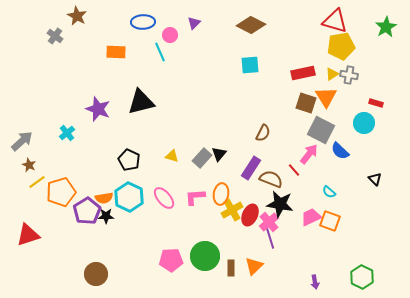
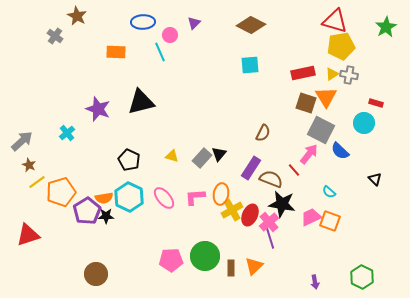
black star at (280, 204): moved 2 px right
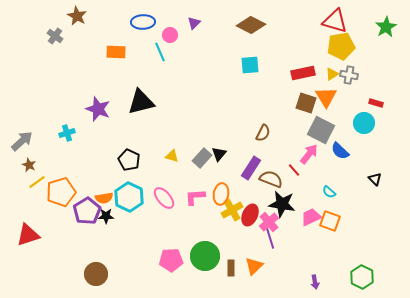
cyan cross at (67, 133): rotated 21 degrees clockwise
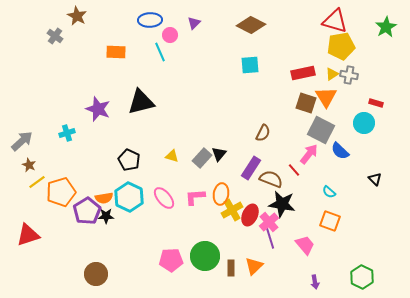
blue ellipse at (143, 22): moved 7 px right, 2 px up
pink trapezoid at (311, 217): moved 6 px left, 28 px down; rotated 75 degrees clockwise
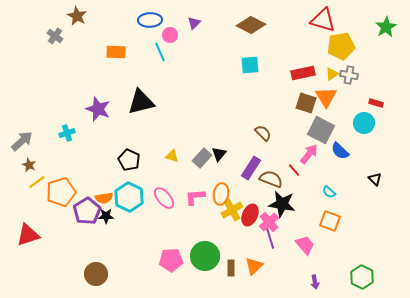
red triangle at (335, 21): moved 12 px left, 1 px up
brown semicircle at (263, 133): rotated 72 degrees counterclockwise
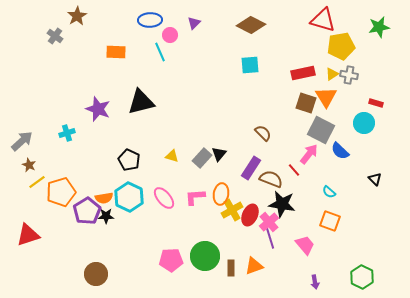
brown star at (77, 16): rotated 12 degrees clockwise
green star at (386, 27): moved 7 px left; rotated 20 degrees clockwise
orange triangle at (254, 266): rotated 24 degrees clockwise
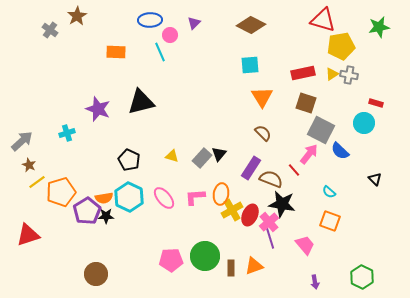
gray cross at (55, 36): moved 5 px left, 6 px up
orange triangle at (326, 97): moved 64 px left
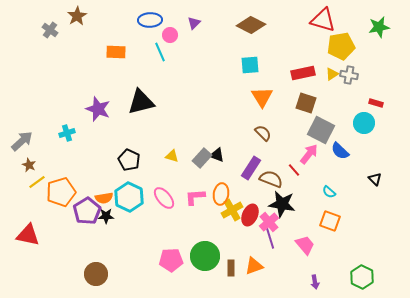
black triangle at (219, 154): moved 2 px left, 1 px down; rotated 49 degrees counterclockwise
red triangle at (28, 235): rotated 30 degrees clockwise
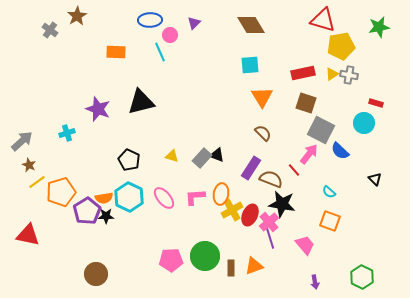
brown diamond at (251, 25): rotated 32 degrees clockwise
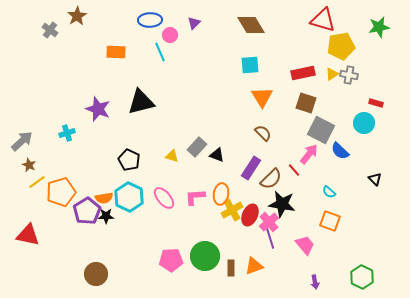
gray rectangle at (202, 158): moved 5 px left, 11 px up
brown semicircle at (271, 179): rotated 115 degrees clockwise
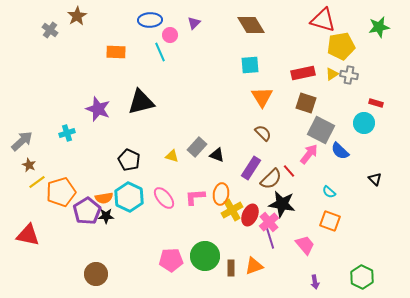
red line at (294, 170): moved 5 px left, 1 px down
